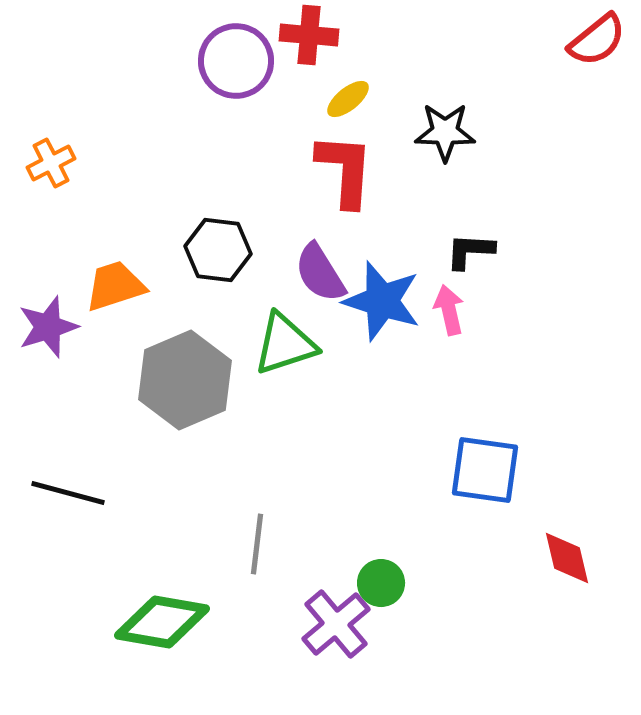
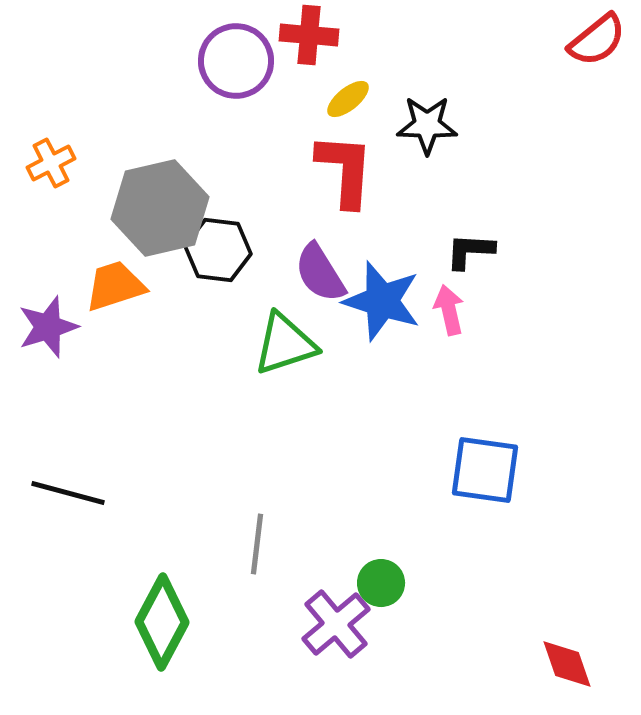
black star: moved 18 px left, 7 px up
gray hexagon: moved 25 px left, 172 px up; rotated 10 degrees clockwise
red diamond: moved 106 px down; rotated 6 degrees counterclockwise
green diamond: rotated 72 degrees counterclockwise
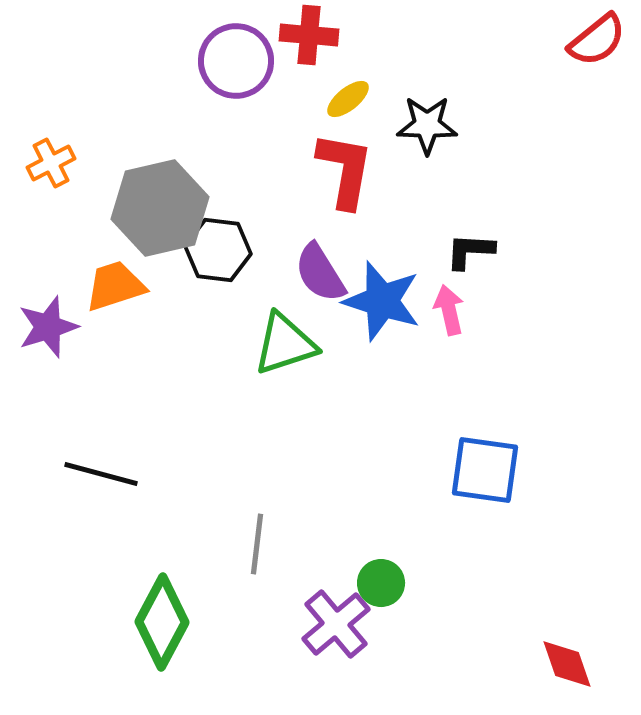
red L-shape: rotated 6 degrees clockwise
black line: moved 33 px right, 19 px up
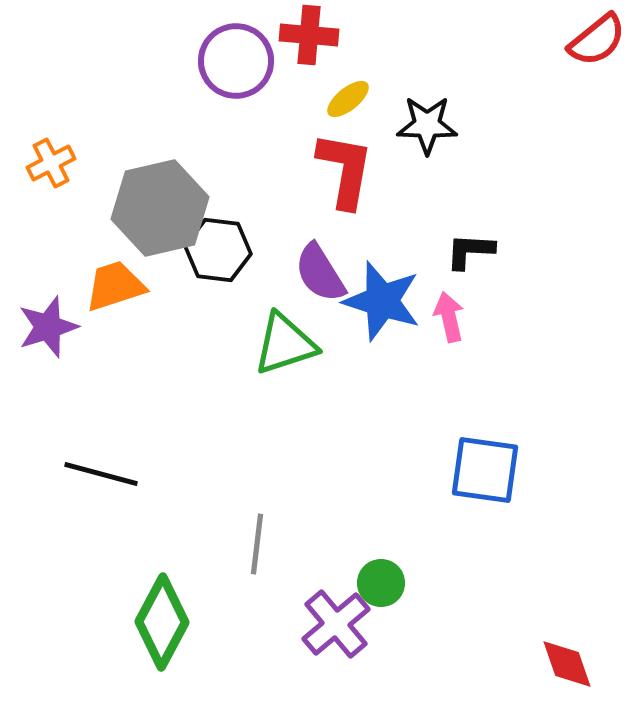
pink arrow: moved 7 px down
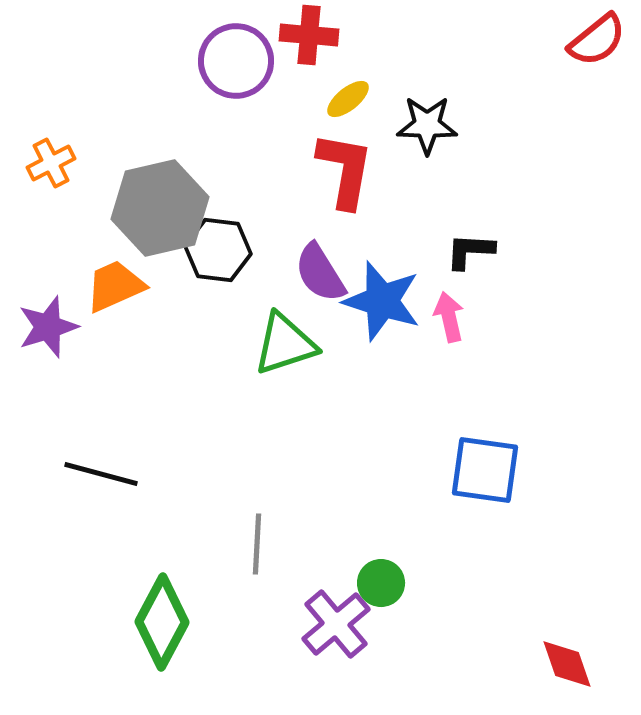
orange trapezoid: rotated 6 degrees counterclockwise
gray line: rotated 4 degrees counterclockwise
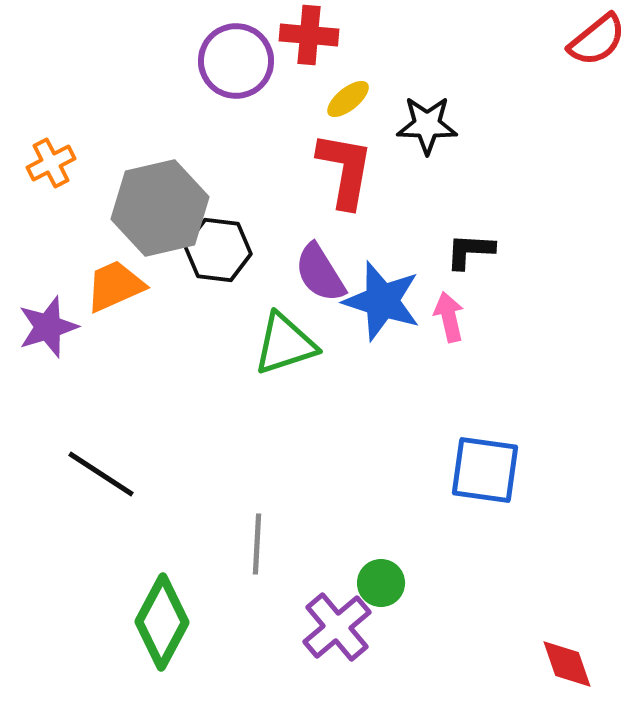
black line: rotated 18 degrees clockwise
purple cross: moved 1 px right, 3 px down
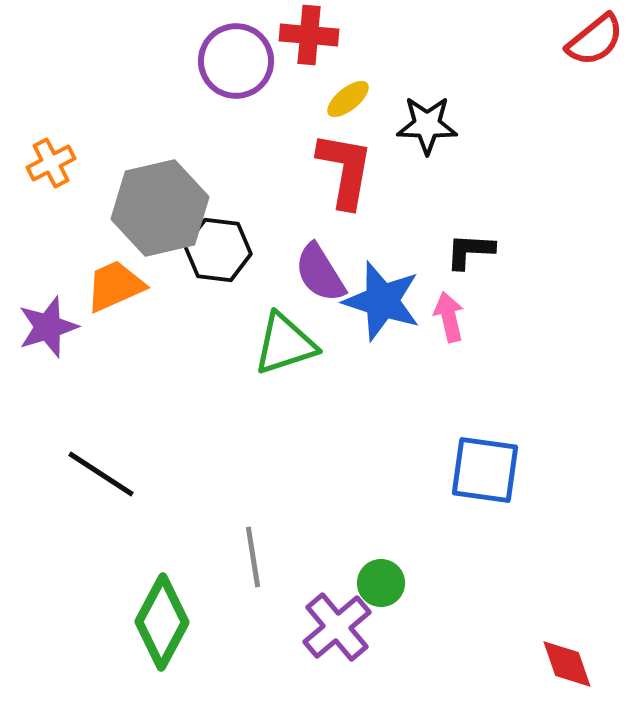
red semicircle: moved 2 px left
gray line: moved 4 px left, 13 px down; rotated 12 degrees counterclockwise
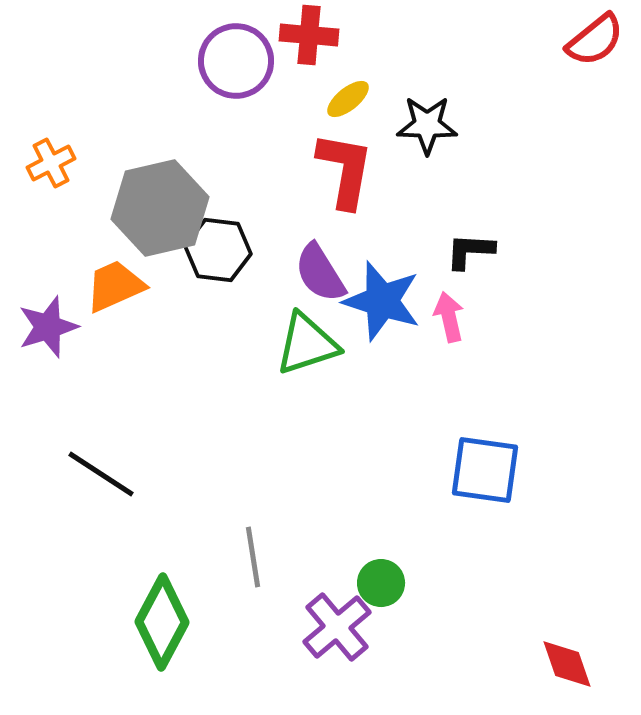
green triangle: moved 22 px right
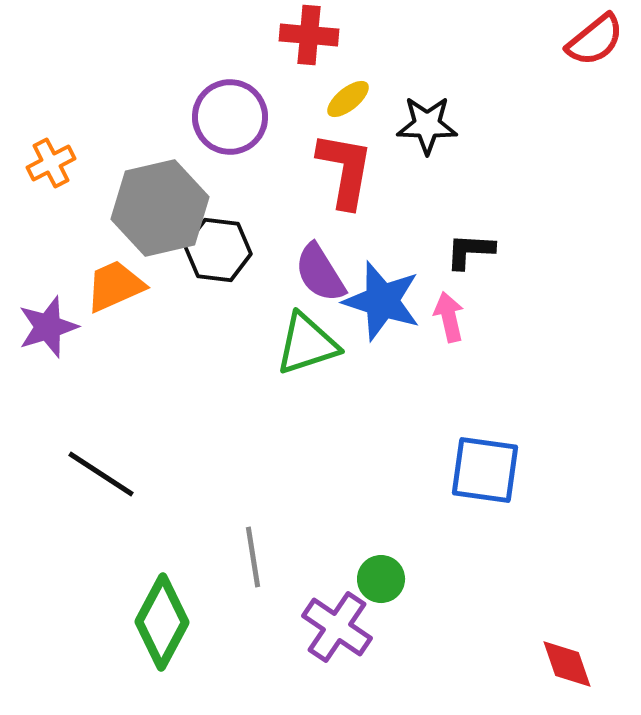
purple circle: moved 6 px left, 56 px down
green circle: moved 4 px up
purple cross: rotated 16 degrees counterclockwise
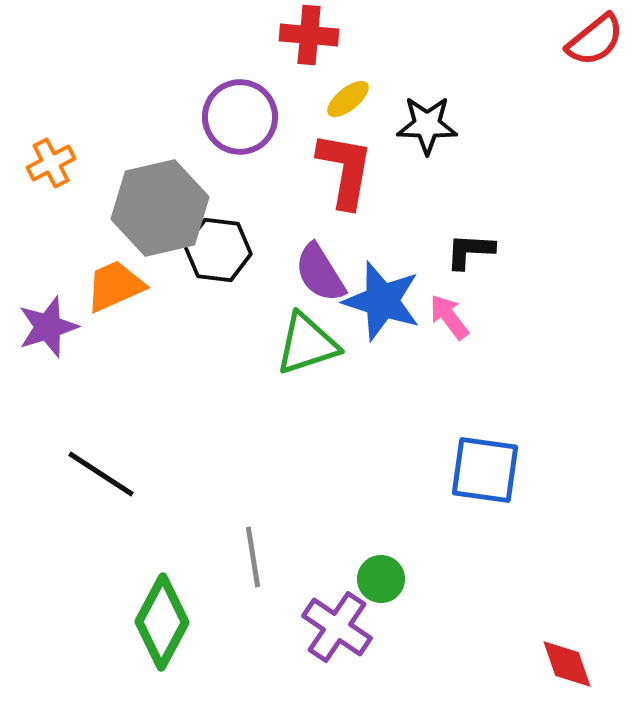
purple circle: moved 10 px right
pink arrow: rotated 24 degrees counterclockwise
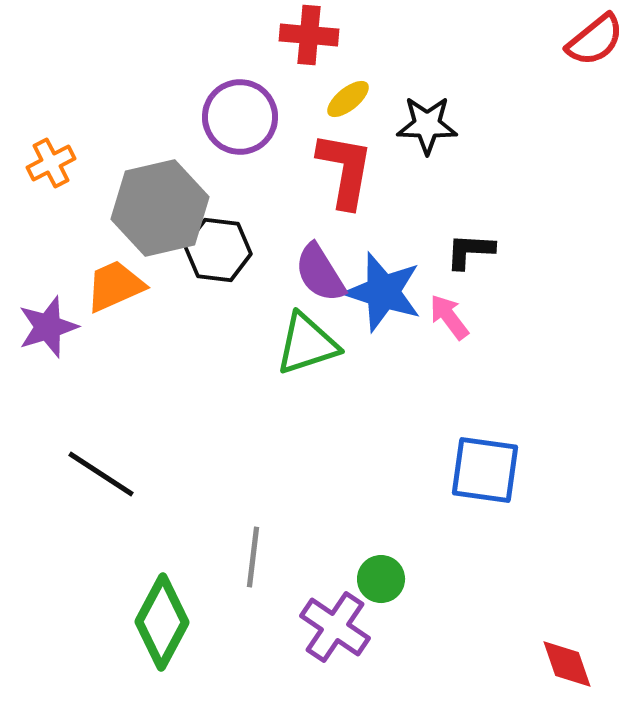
blue star: moved 1 px right, 9 px up
gray line: rotated 16 degrees clockwise
purple cross: moved 2 px left
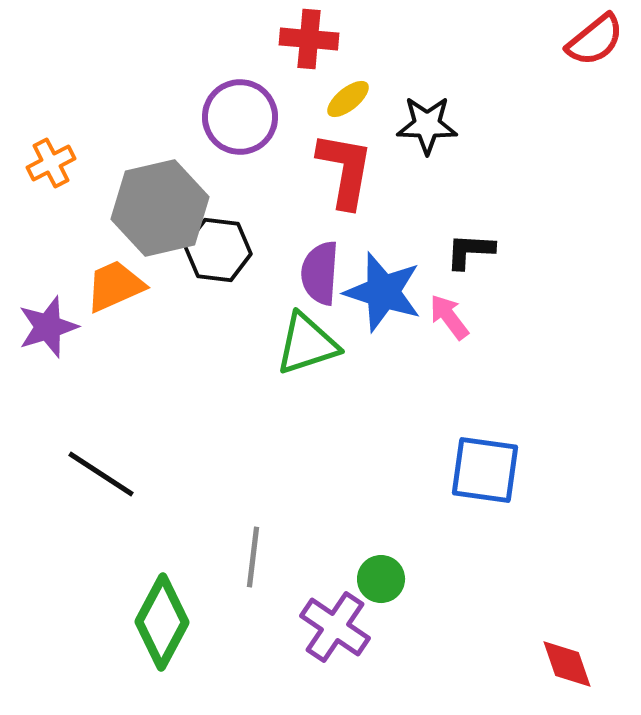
red cross: moved 4 px down
purple semicircle: rotated 36 degrees clockwise
